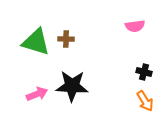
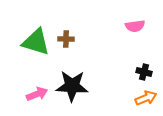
orange arrow: moved 1 px right, 3 px up; rotated 80 degrees counterclockwise
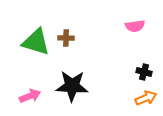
brown cross: moved 1 px up
pink arrow: moved 7 px left, 2 px down
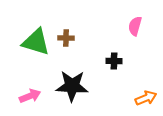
pink semicircle: rotated 114 degrees clockwise
black cross: moved 30 px left, 11 px up; rotated 14 degrees counterclockwise
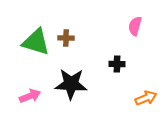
black cross: moved 3 px right, 3 px down
black star: moved 1 px left, 2 px up
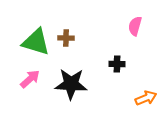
pink arrow: moved 17 px up; rotated 20 degrees counterclockwise
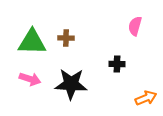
green triangle: moved 4 px left; rotated 16 degrees counterclockwise
pink arrow: rotated 60 degrees clockwise
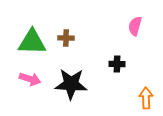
orange arrow: rotated 70 degrees counterclockwise
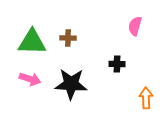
brown cross: moved 2 px right
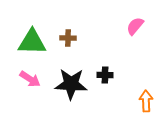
pink semicircle: rotated 24 degrees clockwise
black cross: moved 12 px left, 11 px down
pink arrow: rotated 15 degrees clockwise
orange arrow: moved 3 px down
